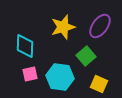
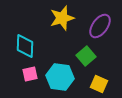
yellow star: moved 1 px left, 9 px up
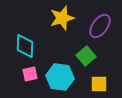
yellow square: rotated 24 degrees counterclockwise
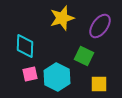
green square: moved 2 px left; rotated 24 degrees counterclockwise
cyan hexagon: moved 3 px left; rotated 20 degrees clockwise
